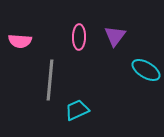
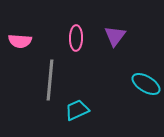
pink ellipse: moved 3 px left, 1 px down
cyan ellipse: moved 14 px down
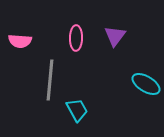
cyan trapezoid: rotated 85 degrees clockwise
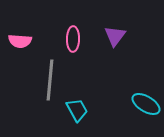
pink ellipse: moved 3 px left, 1 px down
cyan ellipse: moved 20 px down
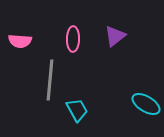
purple triangle: rotated 15 degrees clockwise
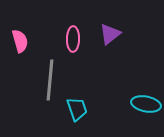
purple triangle: moved 5 px left, 2 px up
pink semicircle: rotated 110 degrees counterclockwise
cyan ellipse: rotated 20 degrees counterclockwise
cyan trapezoid: moved 1 px up; rotated 10 degrees clockwise
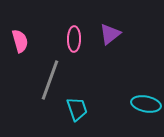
pink ellipse: moved 1 px right
gray line: rotated 15 degrees clockwise
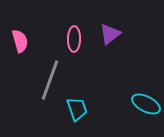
cyan ellipse: rotated 16 degrees clockwise
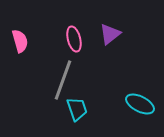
pink ellipse: rotated 15 degrees counterclockwise
gray line: moved 13 px right
cyan ellipse: moved 6 px left
